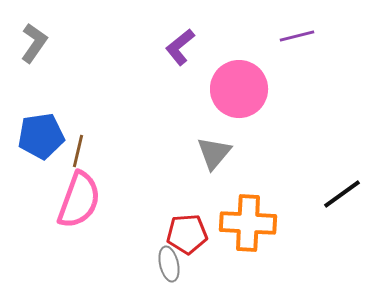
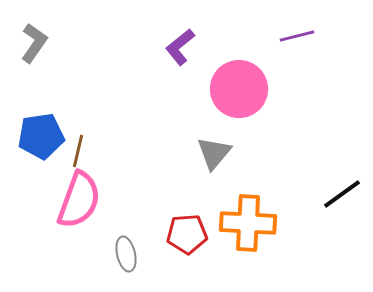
gray ellipse: moved 43 px left, 10 px up
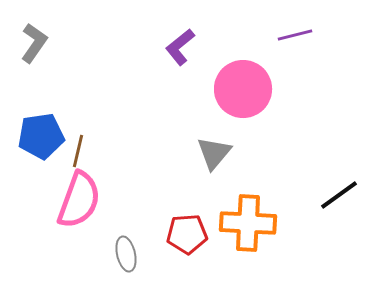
purple line: moved 2 px left, 1 px up
pink circle: moved 4 px right
black line: moved 3 px left, 1 px down
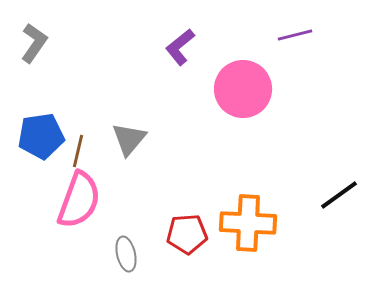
gray triangle: moved 85 px left, 14 px up
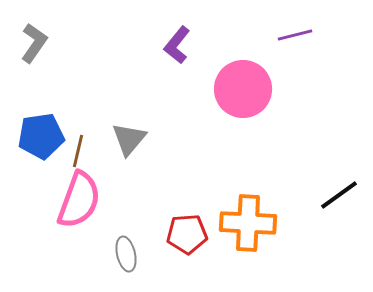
purple L-shape: moved 3 px left, 2 px up; rotated 12 degrees counterclockwise
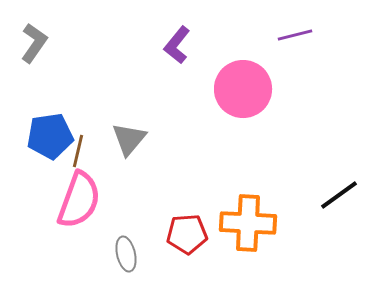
blue pentagon: moved 9 px right
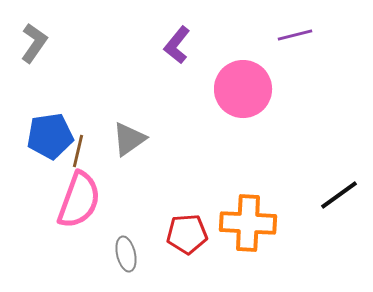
gray triangle: rotated 15 degrees clockwise
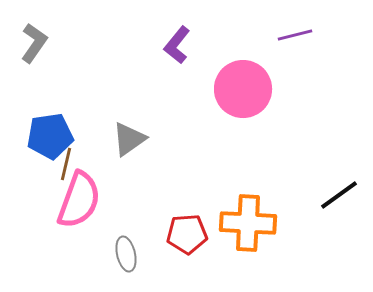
brown line: moved 12 px left, 13 px down
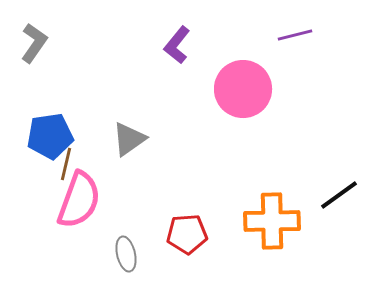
orange cross: moved 24 px right, 2 px up; rotated 4 degrees counterclockwise
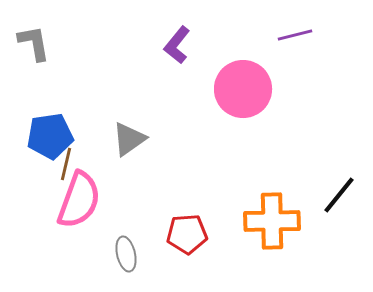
gray L-shape: rotated 45 degrees counterclockwise
black line: rotated 15 degrees counterclockwise
